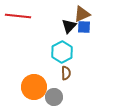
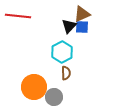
blue square: moved 2 px left
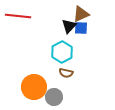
brown triangle: moved 1 px left
blue square: moved 1 px left, 1 px down
brown semicircle: rotated 104 degrees clockwise
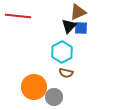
brown triangle: moved 3 px left, 2 px up
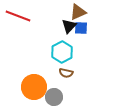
red line: rotated 15 degrees clockwise
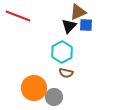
blue square: moved 5 px right, 3 px up
orange circle: moved 1 px down
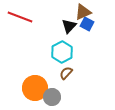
brown triangle: moved 5 px right
red line: moved 2 px right, 1 px down
blue square: moved 1 px right, 1 px up; rotated 24 degrees clockwise
brown semicircle: rotated 120 degrees clockwise
orange circle: moved 1 px right
gray circle: moved 2 px left
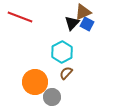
black triangle: moved 3 px right, 3 px up
orange circle: moved 6 px up
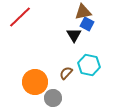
brown triangle: rotated 12 degrees clockwise
red line: rotated 65 degrees counterclockwise
black triangle: moved 2 px right, 12 px down; rotated 14 degrees counterclockwise
cyan hexagon: moved 27 px right, 13 px down; rotated 20 degrees counterclockwise
gray circle: moved 1 px right, 1 px down
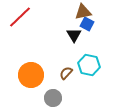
orange circle: moved 4 px left, 7 px up
